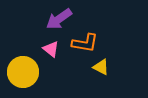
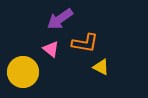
purple arrow: moved 1 px right
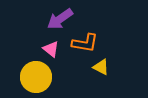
yellow circle: moved 13 px right, 5 px down
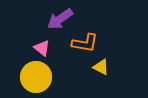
pink triangle: moved 9 px left, 1 px up
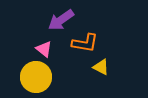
purple arrow: moved 1 px right, 1 px down
pink triangle: moved 2 px right, 1 px down
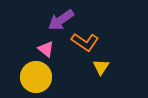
orange L-shape: moved 1 px up; rotated 24 degrees clockwise
pink triangle: moved 2 px right
yellow triangle: rotated 36 degrees clockwise
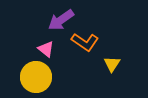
yellow triangle: moved 11 px right, 3 px up
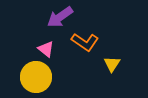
purple arrow: moved 1 px left, 3 px up
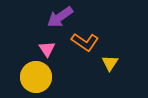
pink triangle: moved 1 px right; rotated 18 degrees clockwise
yellow triangle: moved 2 px left, 1 px up
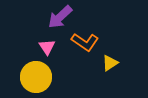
purple arrow: rotated 8 degrees counterclockwise
pink triangle: moved 2 px up
yellow triangle: rotated 24 degrees clockwise
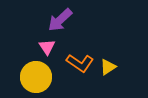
purple arrow: moved 3 px down
orange L-shape: moved 5 px left, 21 px down
yellow triangle: moved 2 px left, 4 px down
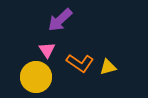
pink triangle: moved 3 px down
yellow triangle: rotated 18 degrees clockwise
